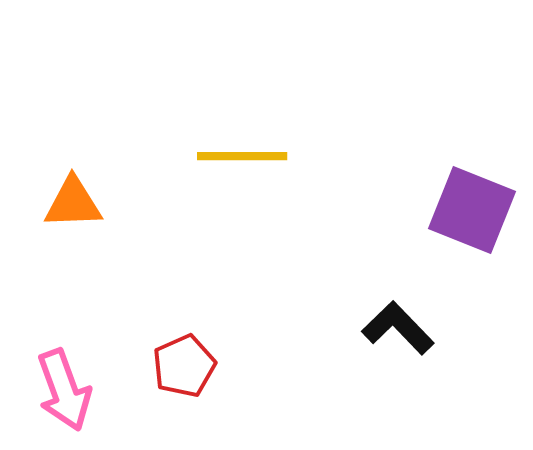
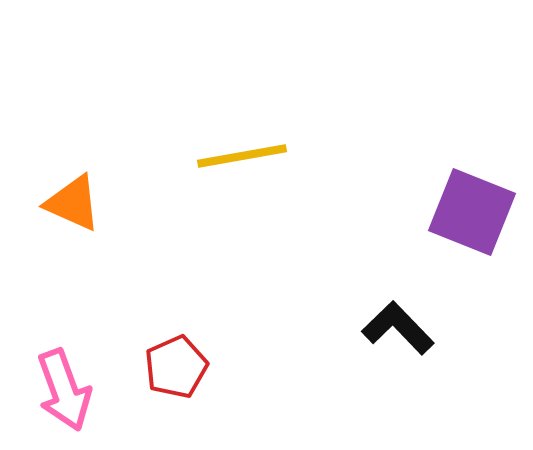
yellow line: rotated 10 degrees counterclockwise
orange triangle: rotated 26 degrees clockwise
purple square: moved 2 px down
red pentagon: moved 8 px left, 1 px down
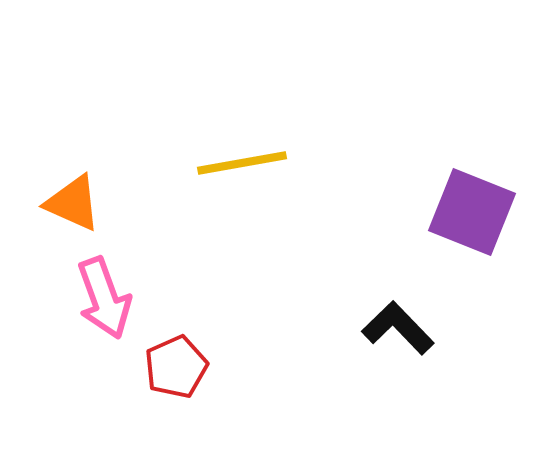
yellow line: moved 7 px down
pink arrow: moved 40 px right, 92 px up
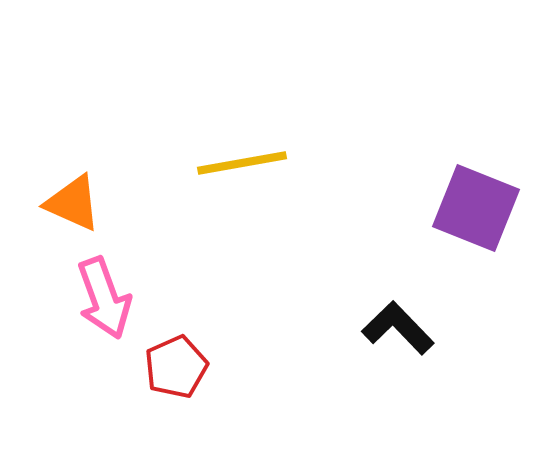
purple square: moved 4 px right, 4 px up
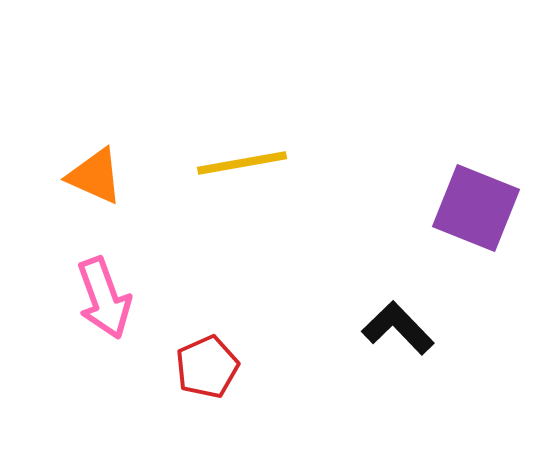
orange triangle: moved 22 px right, 27 px up
red pentagon: moved 31 px right
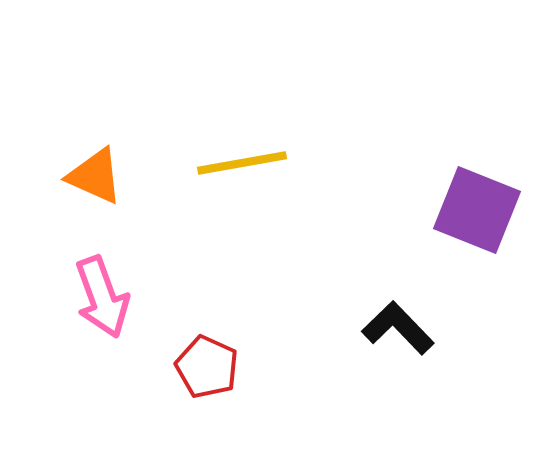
purple square: moved 1 px right, 2 px down
pink arrow: moved 2 px left, 1 px up
red pentagon: rotated 24 degrees counterclockwise
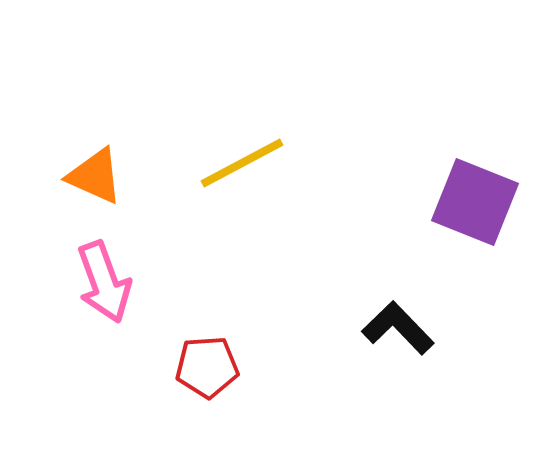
yellow line: rotated 18 degrees counterclockwise
purple square: moved 2 px left, 8 px up
pink arrow: moved 2 px right, 15 px up
red pentagon: rotated 28 degrees counterclockwise
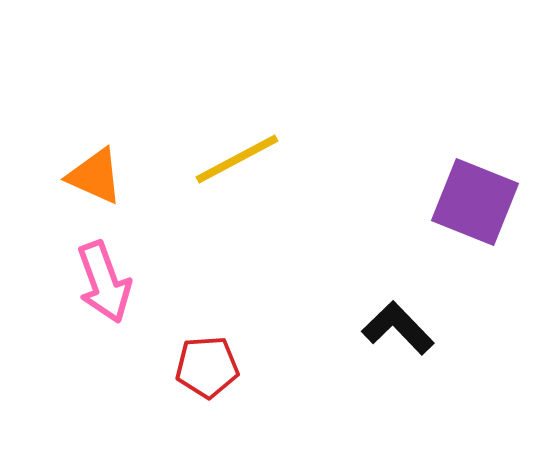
yellow line: moved 5 px left, 4 px up
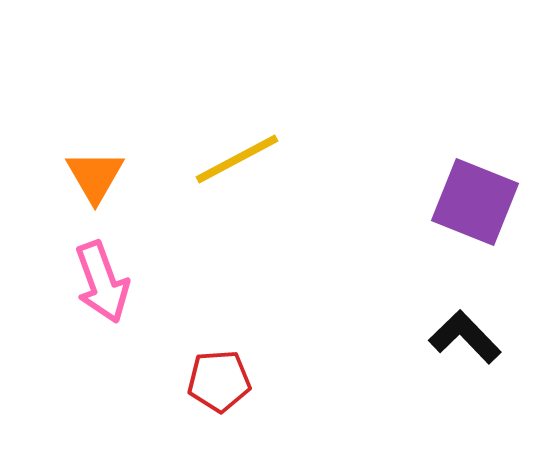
orange triangle: rotated 36 degrees clockwise
pink arrow: moved 2 px left
black L-shape: moved 67 px right, 9 px down
red pentagon: moved 12 px right, 14 px down
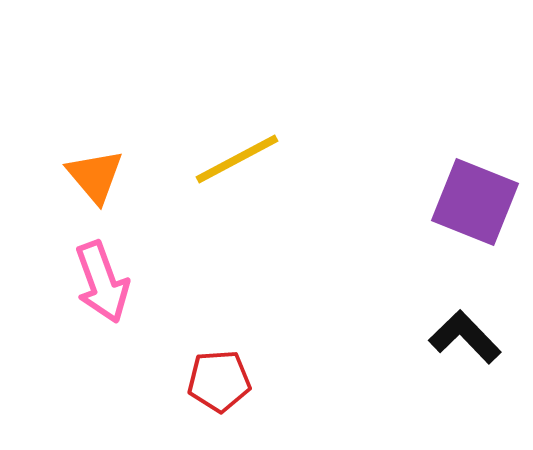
orange triangle: rotated 10 degrees counterclockwise
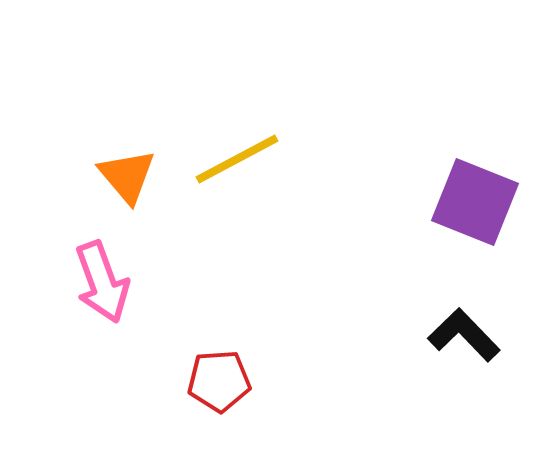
orange triangle: moved 32 px right
black L-shape: moved 1 px left, 2 px up
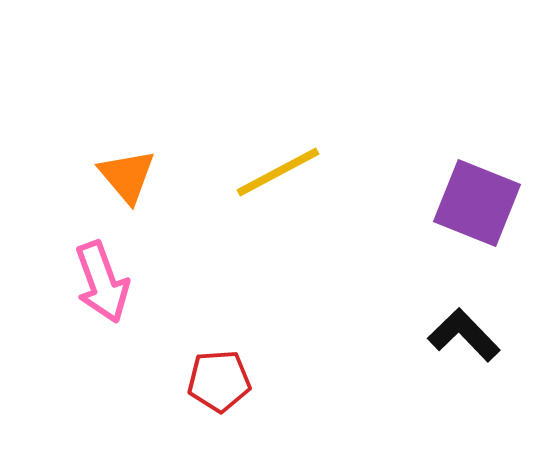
yellow line: moved 41 px right, 13 px down
purple square: moved 2 px right, 1 px down
